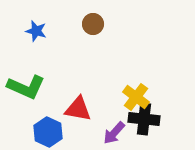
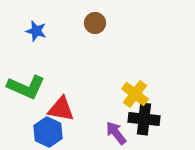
brown circle: moved 2 px right, 1 px up
yellow cross: moved 1 px left, 3 px up
red triangle: moved 17 px left
purple arrow: moved 2 px right; rotated 100 degrees clockwise
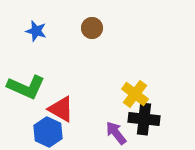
brown circle: moved 3 px left, 5 px down
red triangle: rotated 20 degrees clockwise
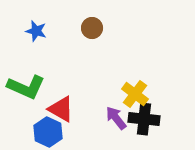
purple arrow: moved 15 px up
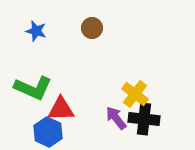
green L-shape: moved 7 px right, 1 px down
red triangle: rotated 32 degrees counterclockwise
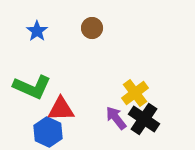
blue star: moved 1 px right; rotated 20 degrees clockwise
green L-shape: moved 1 px left, 1 px up
yellow cross: moved 1 px up; rotated 16 degrees clockwise
black cross: rotated 28 degrees clockwise
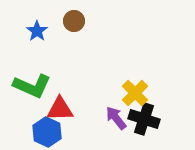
brown circle: moved 18 px left, 7 px up
green L-shape: moved 1 px up
yellow cross: rotated 8 degrees counterclockwise
red triangle: moved 1 px left
black cross: rotated 16 degrees counterclockwise
blue hexagon: moved 1 px left
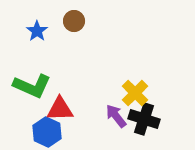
purple arrow: moved 2 px up
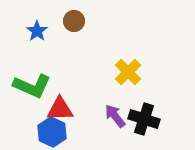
yellow cross: moved 7 px left, 21 px up
purple arrow: moved 1 px left
blue hexagon: moved 5 px right
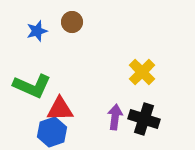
brown circle: moved 2 px left, 1 px down
blue star: rotated 20 degrees clockwise
yellow cross: moved 14 px right
purple arrow: moved 1 px down; rotated 45 degrees clockwise
blue hexagon: rotated 16 degrees clockwise
